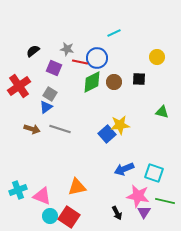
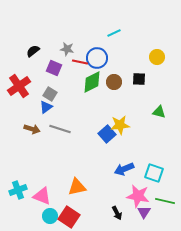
green triangle: moved 3 px left
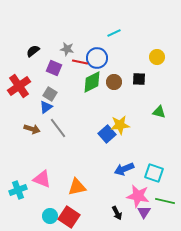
gray line: moved 2 px left, 1 px up; rotated 35 degrees clockwise
pink triangle: moved 17 px up
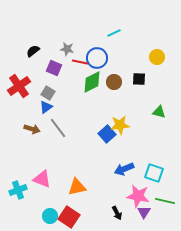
gray square: moved 2 px left, 1 px up
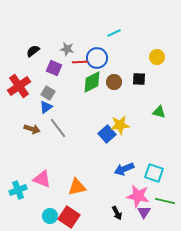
red line: rotated 14 degrees counterclockwise
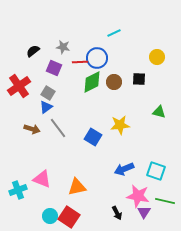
gray star: moved 4 px left, 2 px up
blue square: moved 14 px left, 3 px down; rotated 18 degrees counterclockwise
cyan square: moved 2 px right, 2 px up
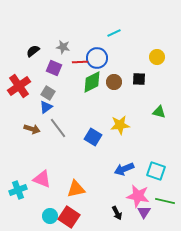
orange triangle: moved 1 px left, 2 px down
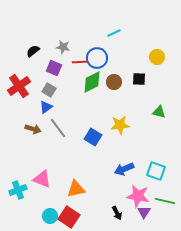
gray square: moved 1 px right, 3 px up
brown arrow: moved 1 px right
